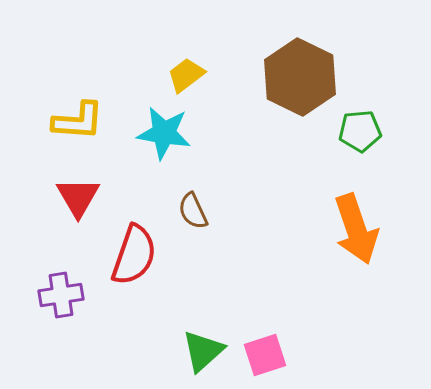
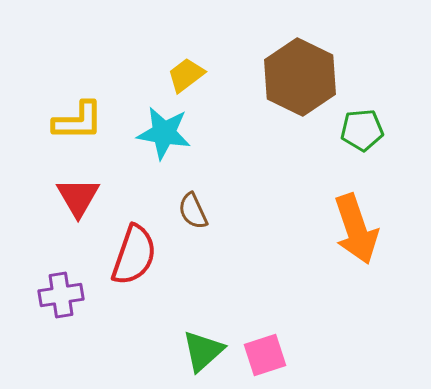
yellow L-shape: rotated 4 degrees counterclockwise
green pentagon: moved 2 px right, 1 px up
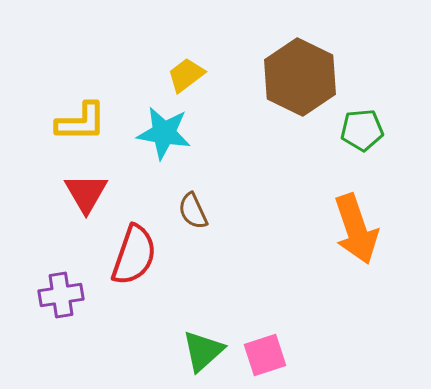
yellow L-shape: moved 3 px right, 1 px down
red triangle: moved 8 px right, 4 px up
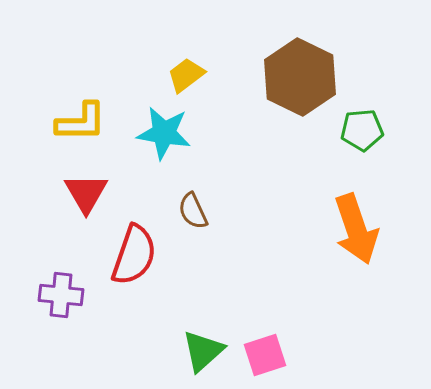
purple cross: rotated 15 degrees clockwise
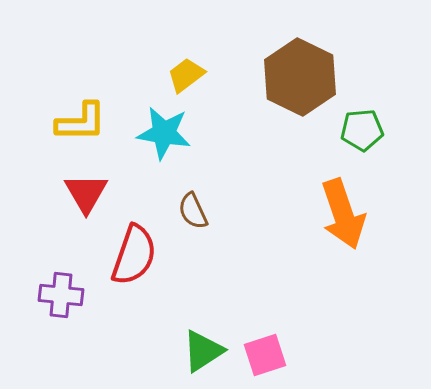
orange arrow: moved 13 px left, 15 px up
green triangle: rotated 9 degrees clockwise
